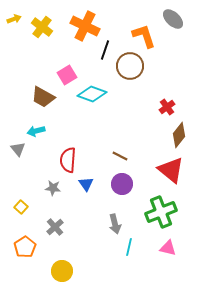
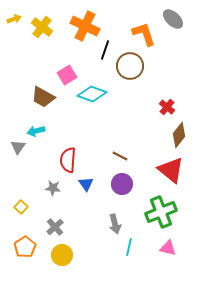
orange L-shape: moved 2 px up
red cross: rotated 14 degrees counterclockwise
gray triangle: moved 2 px up; rotated 14 degrees clockwise
yellow circle: moved 16 px up
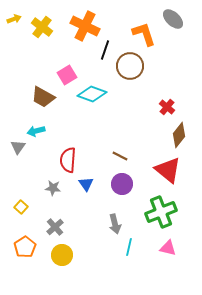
red triangle: moved 3 px left
